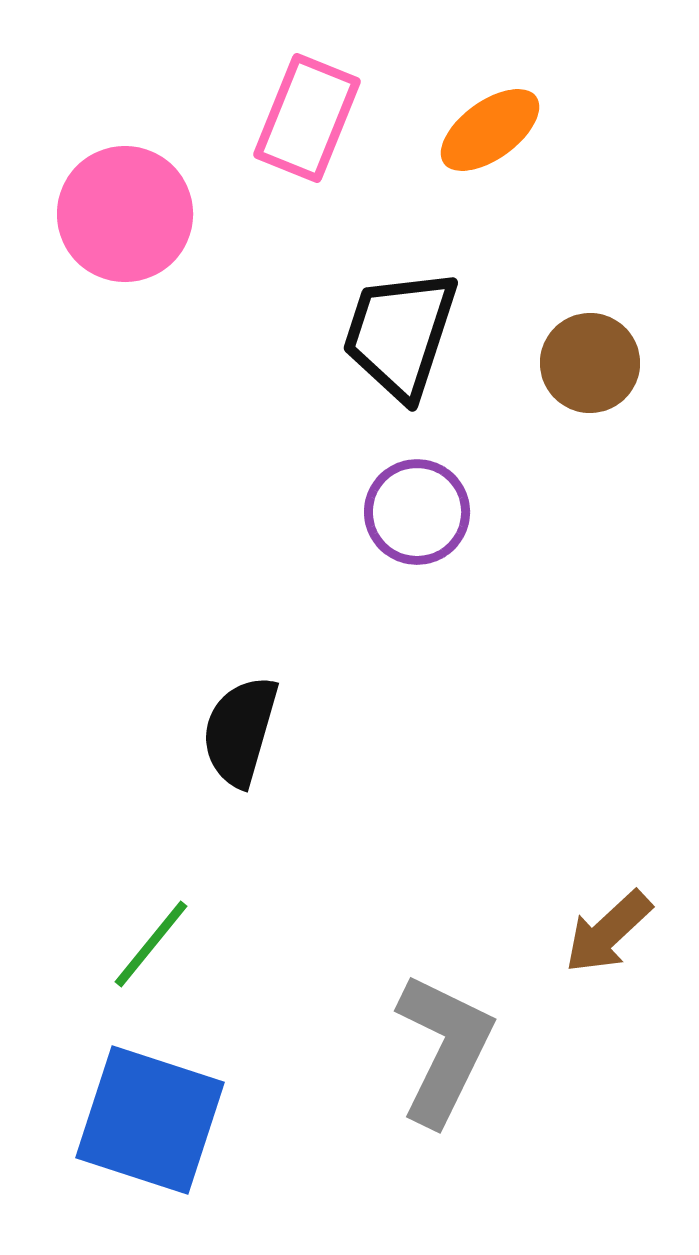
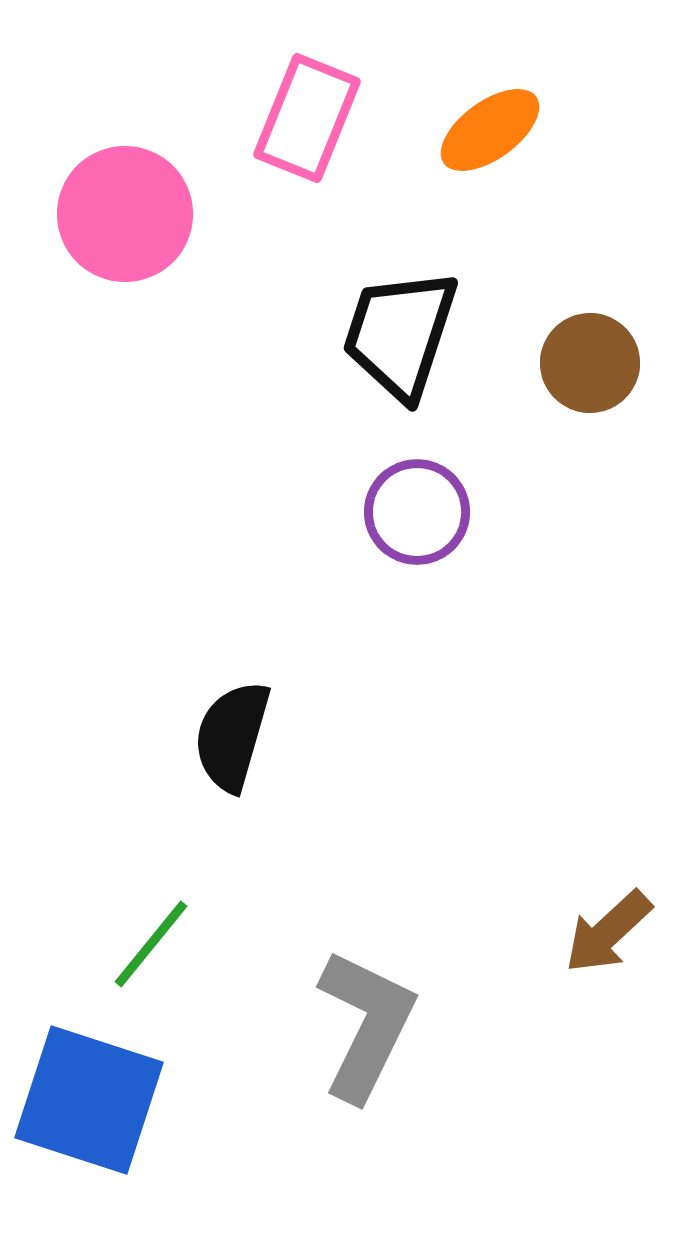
black semicircle: moved 8 px left, 5 px down
gray L-shape: moved 78 px left, 24 px up
blue square: moved 61 px left, 20 px up
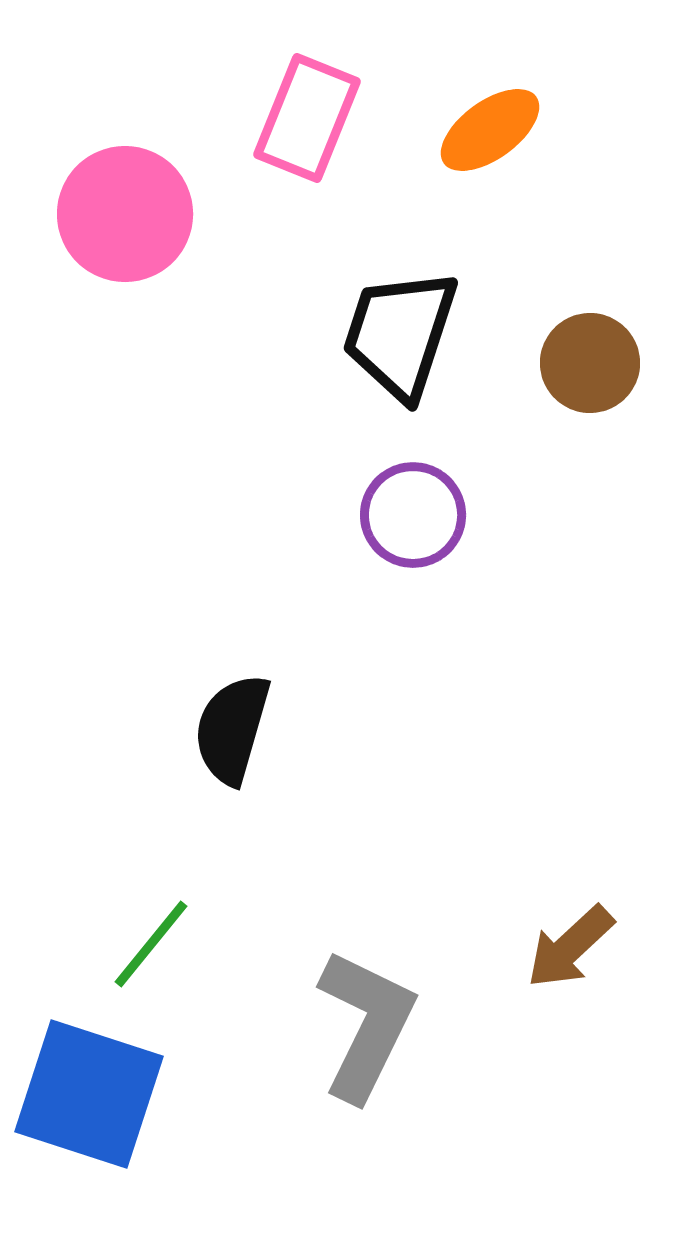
purple circle: moved 4 px left, 3 px down
black semicircle: moved 7 px up
brown arrow: moved 38 px left, 15 px down
blue square: moved 6 px up
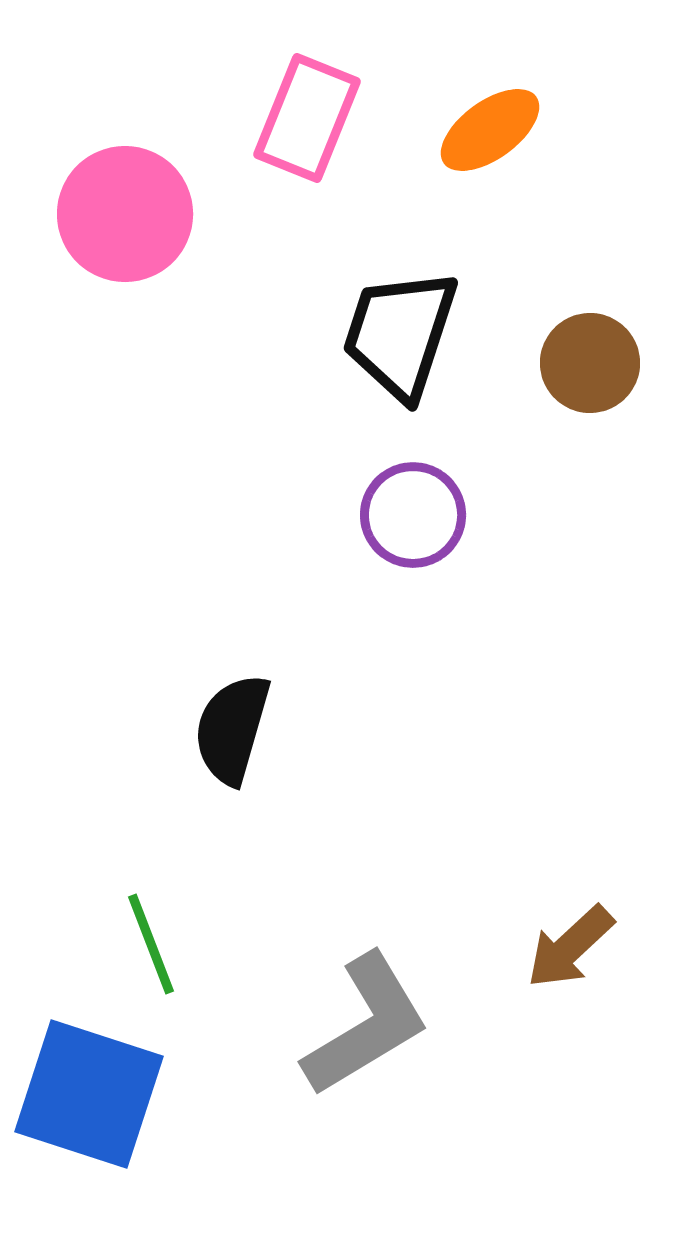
green line: rotated 60 degrees counterclockwise
gray L-shape: rotated 33 degrees clockwise
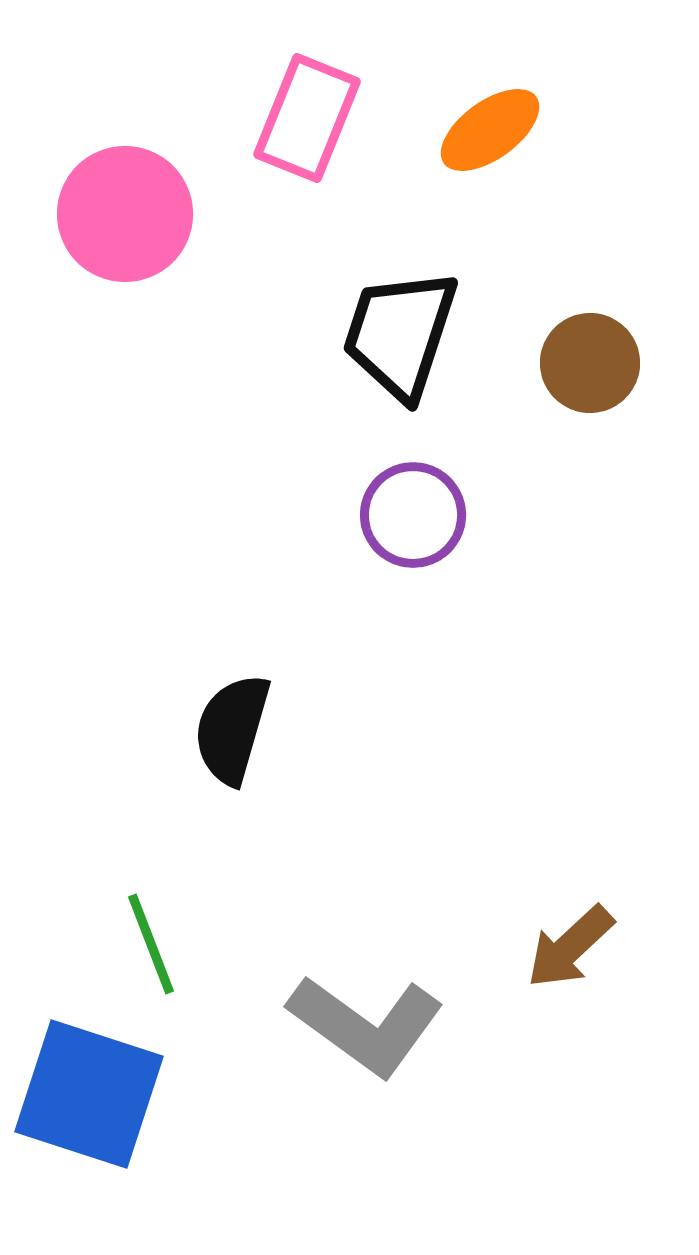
gray L-shape: rotated 67 degrees clockwise
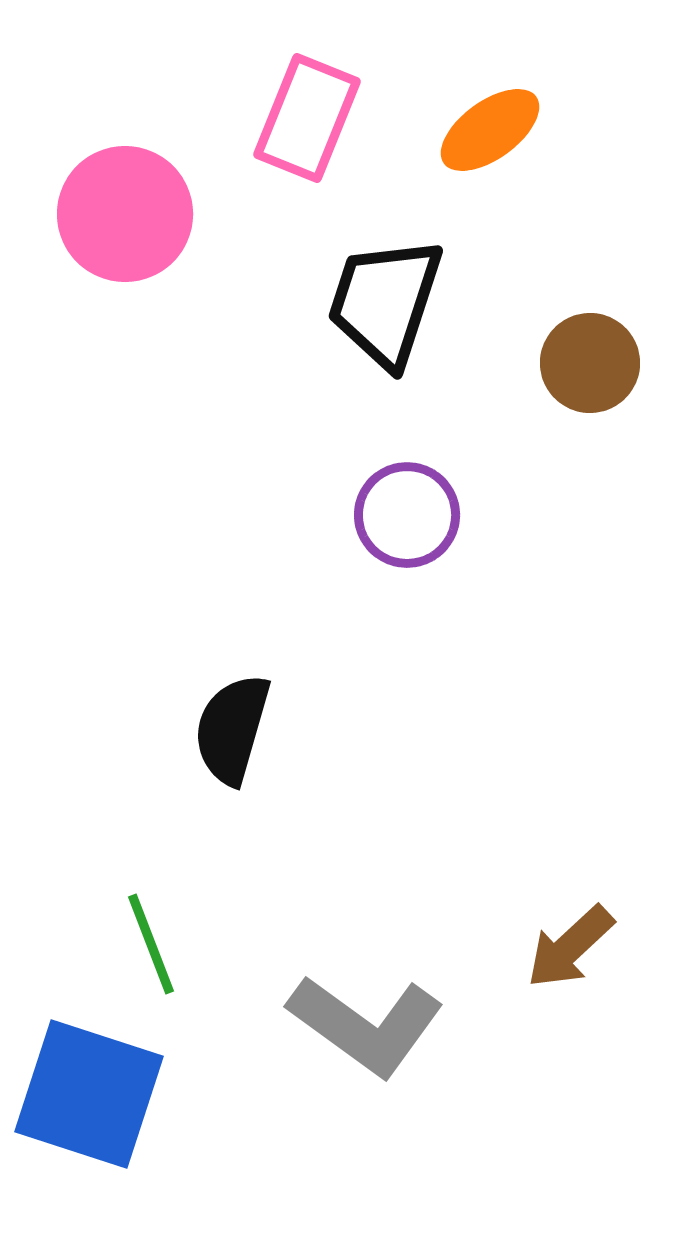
black trapezoid: moved 15 px left, 32 px up
purple circle: moved 6 px left
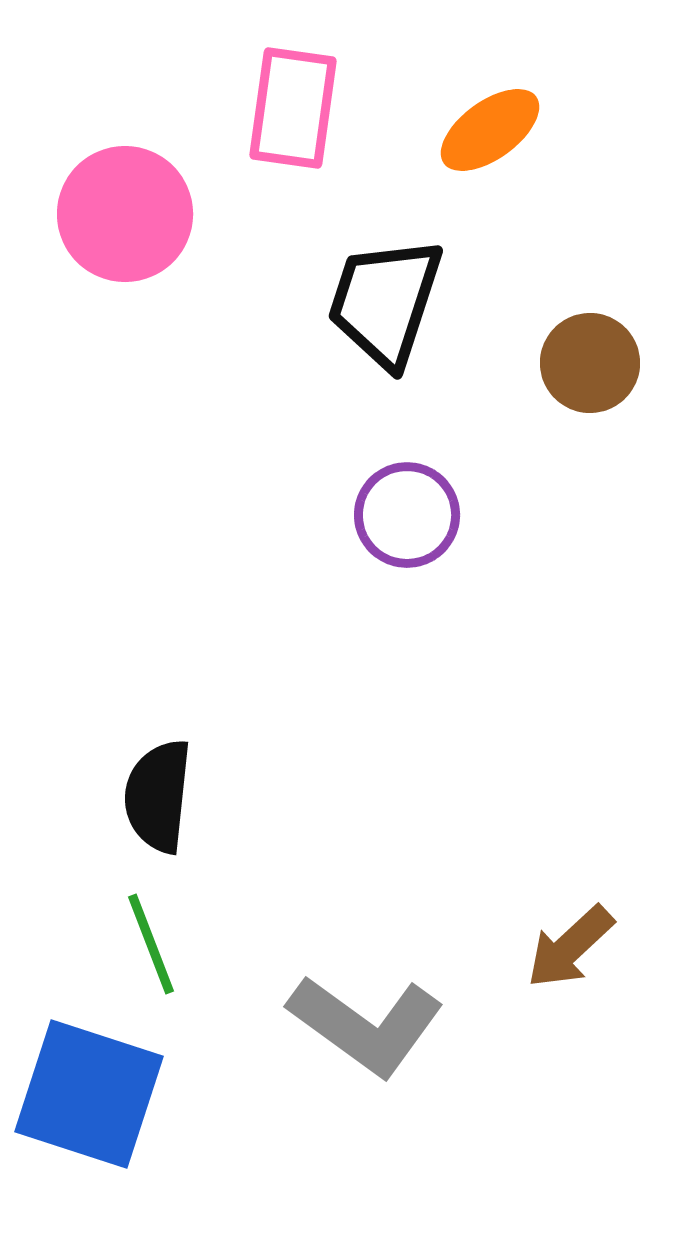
pink rectangle: moved 14 px left, 10 px up; rotated 14 degrees counterclockwise
black semicircle: moved 74 px left, 67 px down; rotated 10 degrees counterclockwise
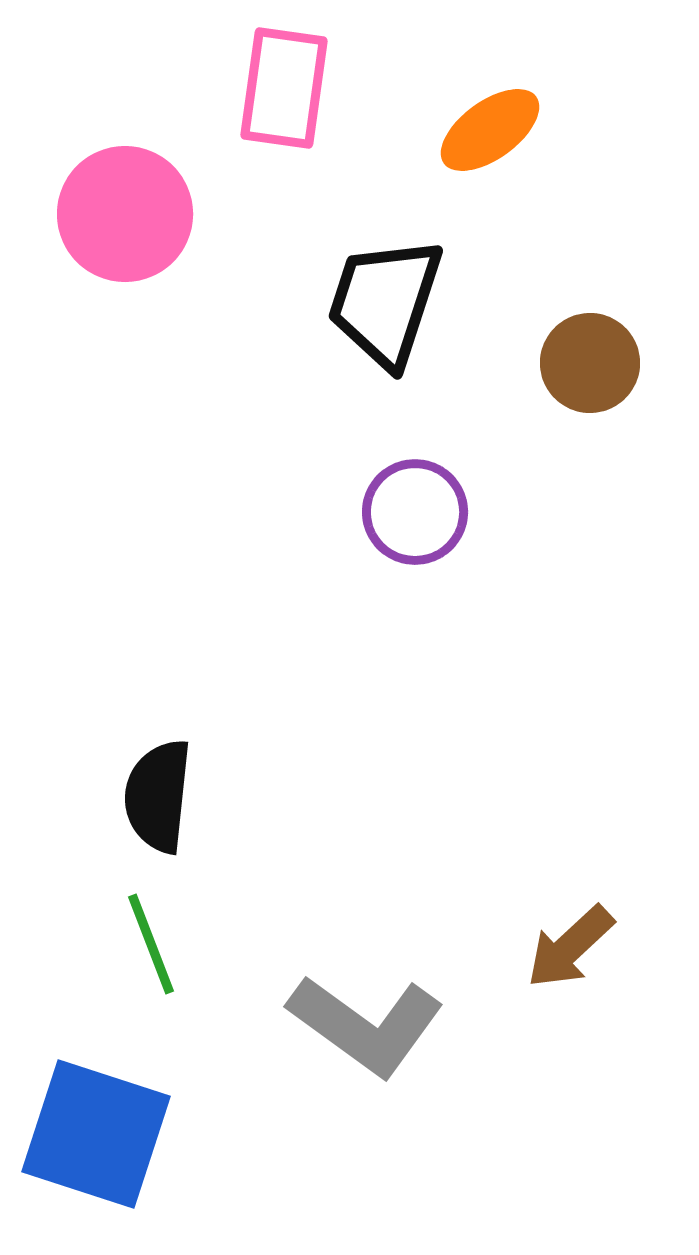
pink rectangle: moved 9 px left, 20 px up
purple circle: moved 8 px right, 3 px up
blue square: moved 7 px right, 40 px down
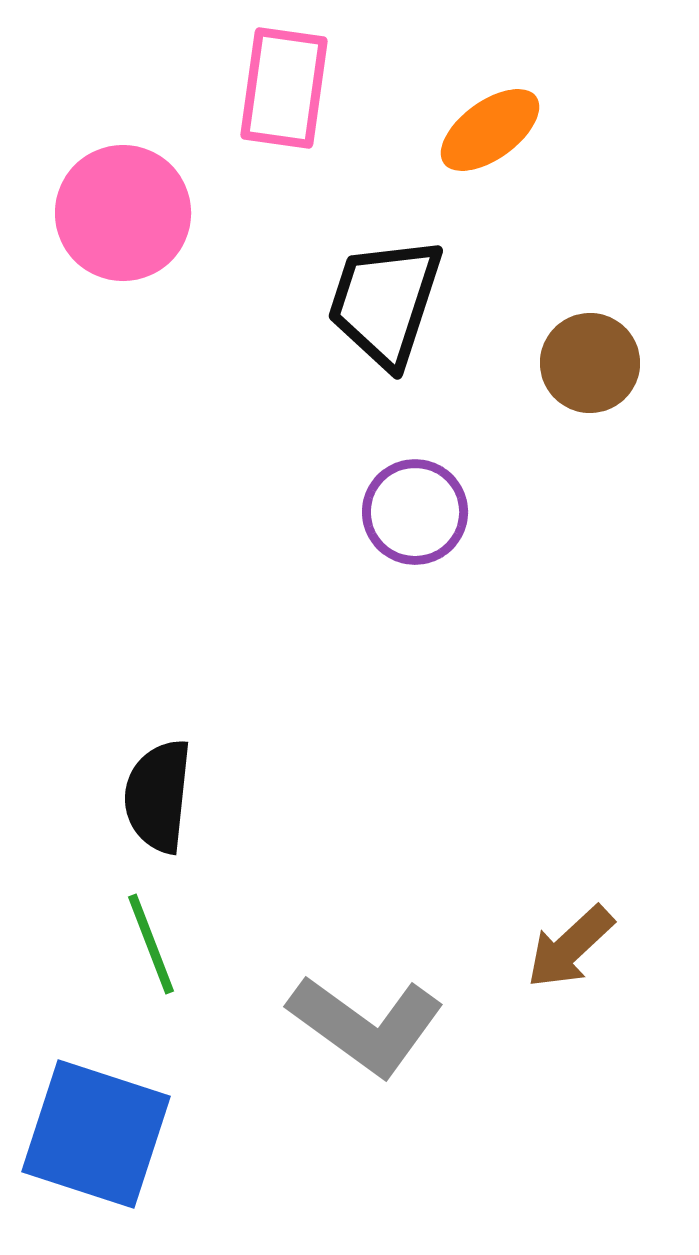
pink circle: moved 2 px left, 1 px up
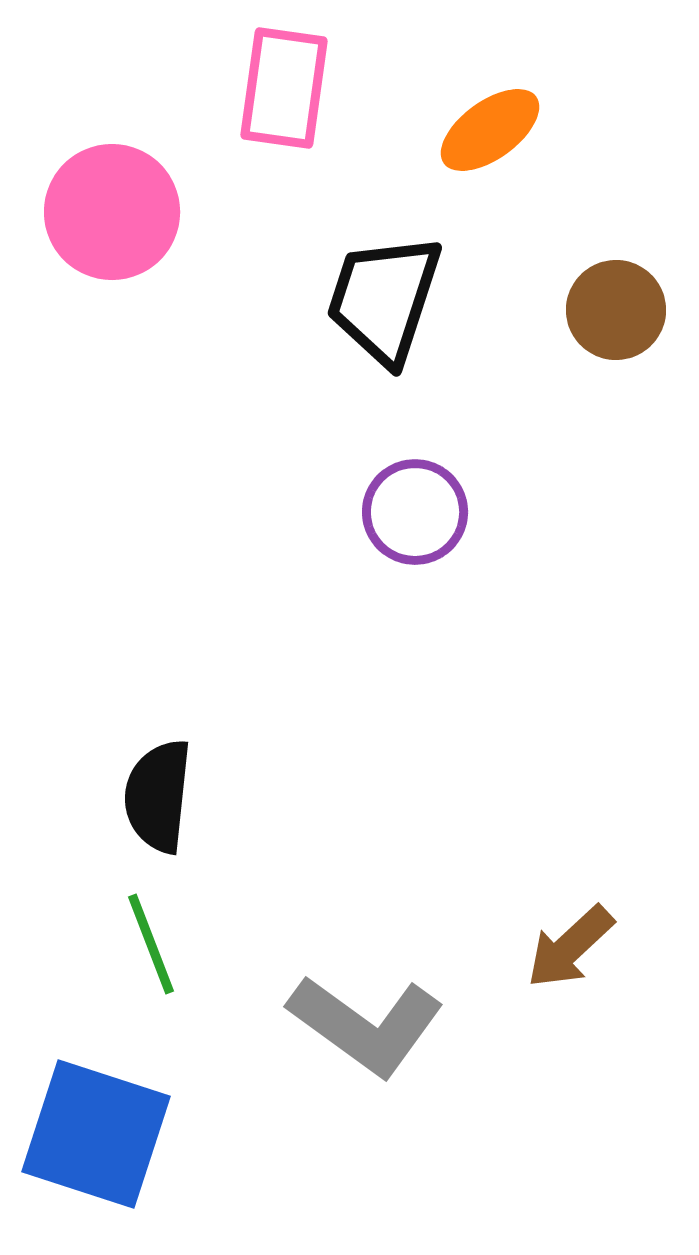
pink circle: moved 11 px left, 1 px up
black trapezoid: moved 1 px left, 3 px up
brown circle: moved 26 px right, 53 px up
